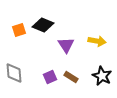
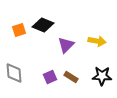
purple triangle: rotated 18 degrees clockwise
black star: rotated 24 degrees counterclockwise
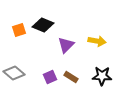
gray diamond: rotated 45 degrees counterclockwise
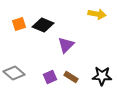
orange square: moved 6 px up
yellow arrow: moved 27 px up
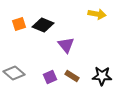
purple triangle: rotated 24 degrees counterclockwise
brown rectangle: moved 1 px right, 1 px up
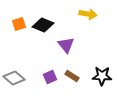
yellow arrow: moved 9 px left
gray diamond: moved 5 px down
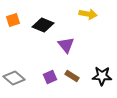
orange square: moved 6 px left, 4 px up
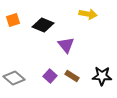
purple square: moved 1 px up; rotated 24 degrees counterclockwise
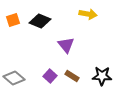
black diamond: moved 3 px left, 4 px up
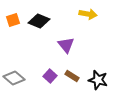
black diamond: moved 1 px left
black star: moved 4 px left, 4 px down; rotated 12 degrees clockwise
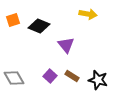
black diamond: moved 5 px down
gray diamond: rotated 20 degrees clockwise
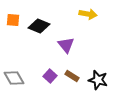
orange square: rotated 24 degrees clockwise
